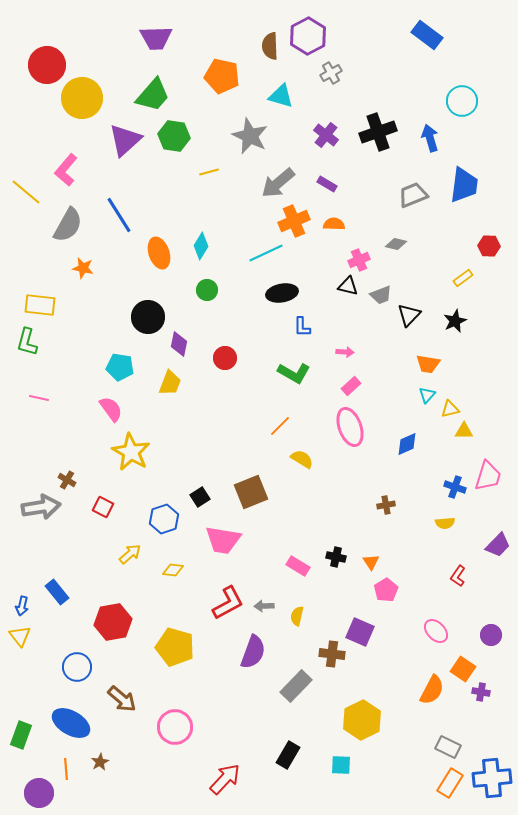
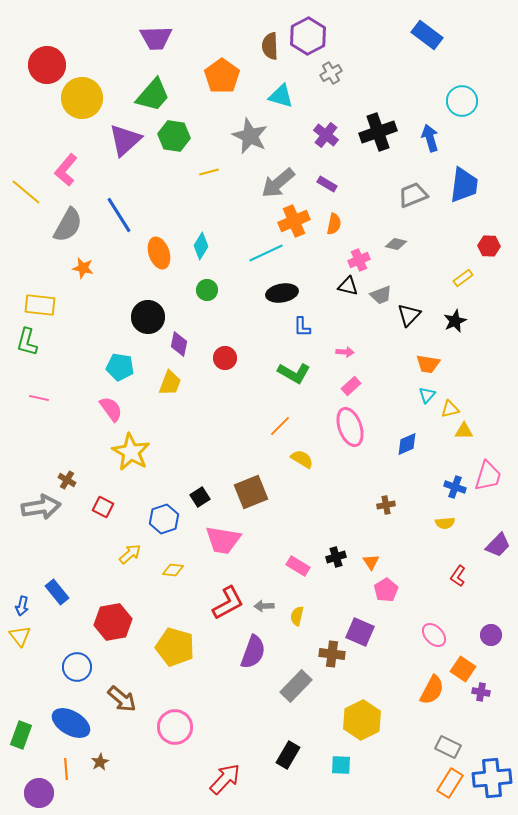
orange pentagon at (222, 76): rotated 24 degrees clockwise
orange semicircle at (334, 224): rotated 100 degrees clockwise
black cross at (336, 557): rotated 30 degrees counterclockwise
pink ellipse at (436, 631): moved 2 px left, 4 px down
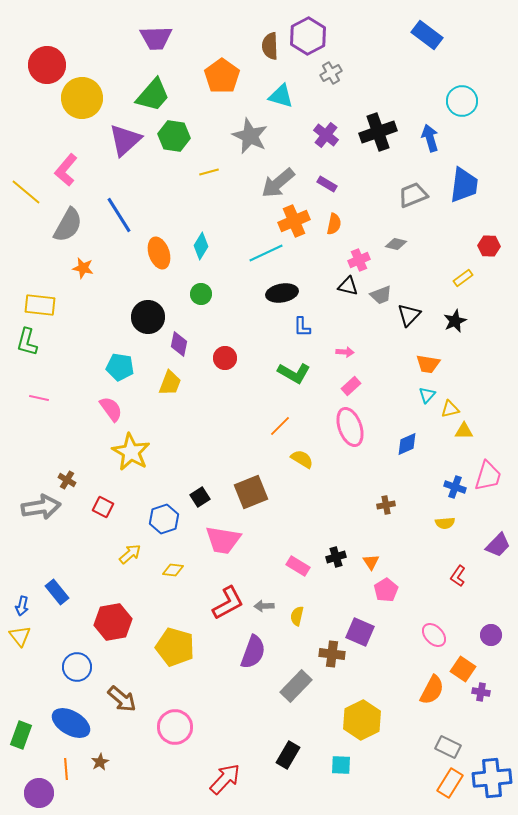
green circle at (207, 290): moved 6 px left, 4 px down
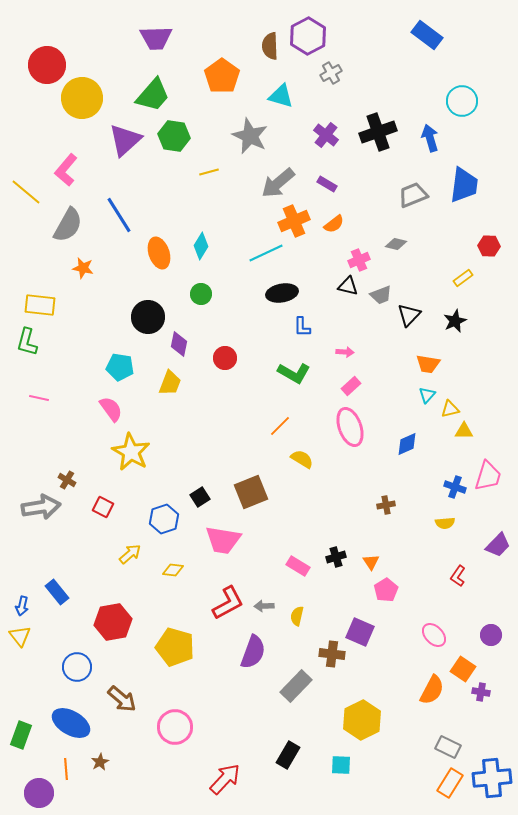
orange semicircle at (334, 224): rotated 40 degrees clockwise
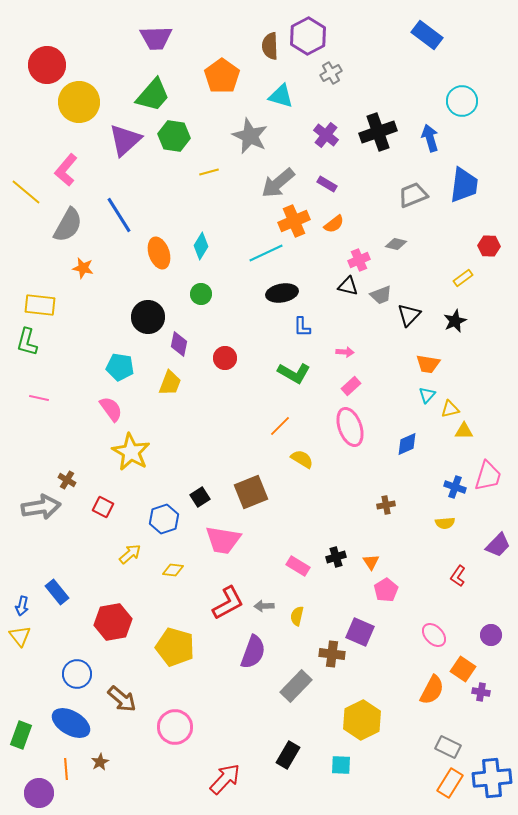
yellow circle at (82, 98): moved 3 px left, 4 px down
blue circle at (77, 667): moved 7 px down
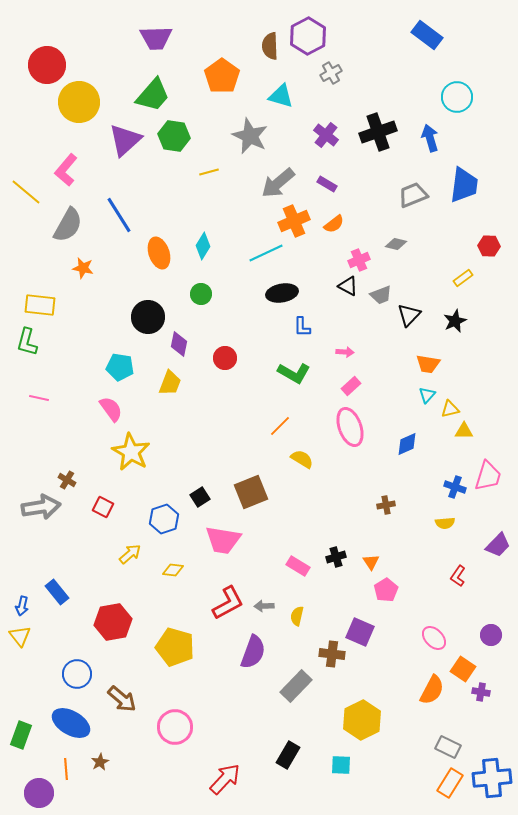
cyan circle at (462, 101): moved 5 px left, 4 px up
cyan diamond at (201, 246): moved 2 px right
black triangle at (348, 286): rotated 15 degrees clockwise
pink ellipse at (434, 635): moved 3 px down
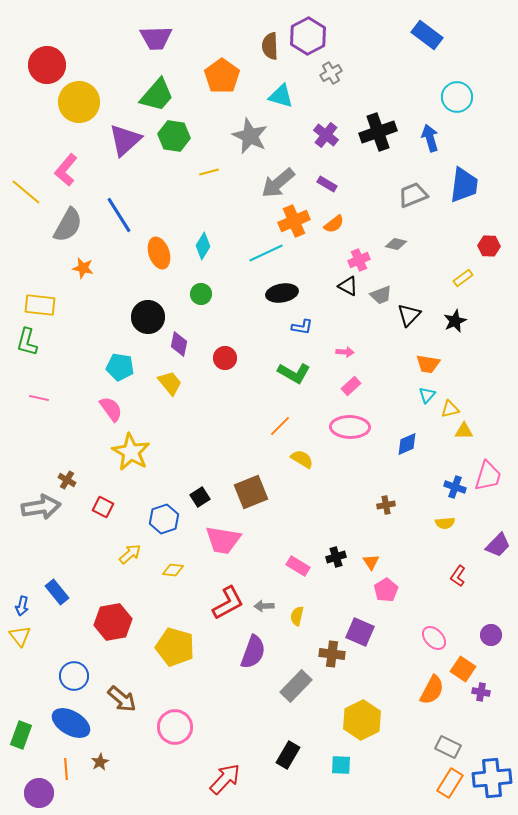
green trapezoid at (153, 95): moved 4 px right
blue L-shape at (302, 327): rotated 80 degrees counterclockwise
yellow trapezoid at (170, 383): rotated 60 degrees counterclockwise
pink ellipse at (350, 427): rotated 69 degrees counterclockwise
blue circle at (77, 674): moved 3 px left, 2 px down
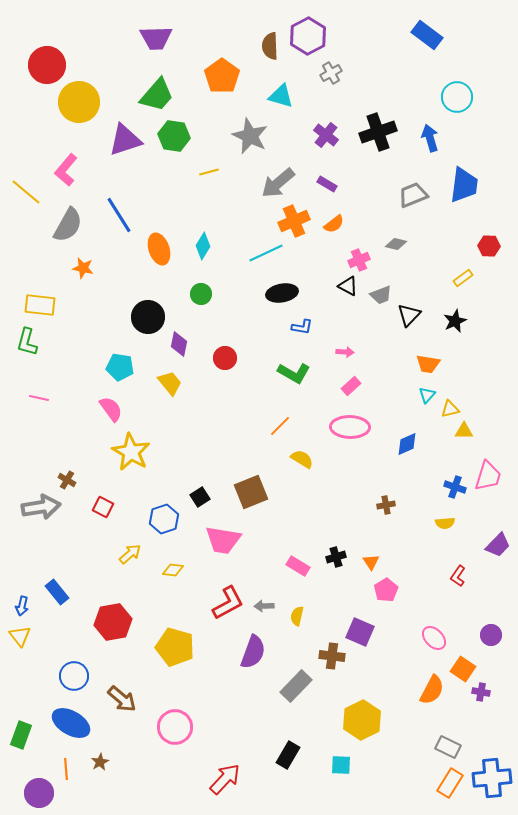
purple triangle at (125, 140): rotated 24 degrees clockwise
orange ellipse at (159, 253): moved 4 px up
brown cross at (332, 654): moved 2 px down
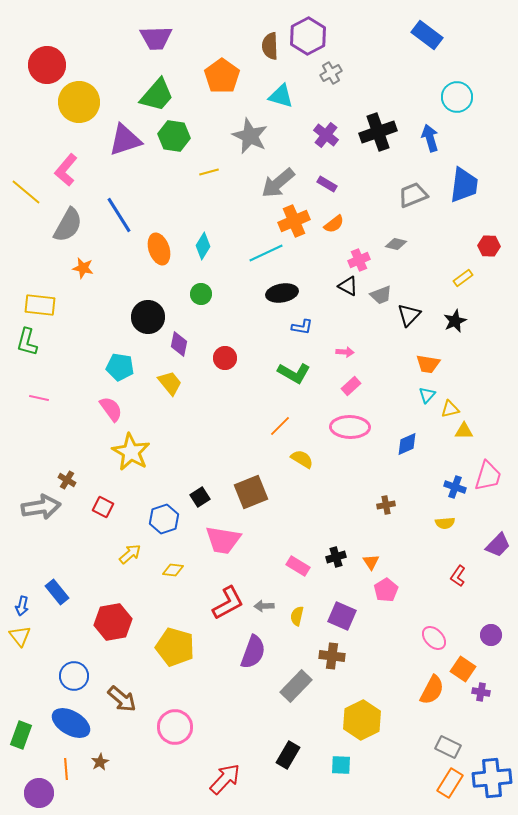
purple square at (360, 632): moved 18 px left, 16 px up
